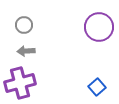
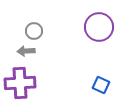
gray circle: moved 10 px right, 6 px down
purple cross: rotated 12 degrees clockwise
blue square: moved 4 px right, 2 px up; rotated 24 degrees counterclockwise
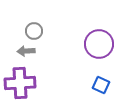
purple circle: moved 17 px down
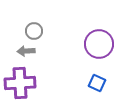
blue square: moved 4 px left, 2 px up
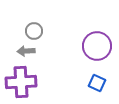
purple circle: moved 2 px left, 2 px down
purple cross: moved 1 px right, 1 px up
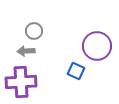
blue square: moved 21 px left, 12 px up
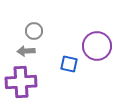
blue square: moved 7 px left, 7 px up; rotated 12 degrees counterclockwise
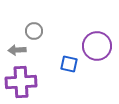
gray arrow: moved 9 px left, 1 px up
